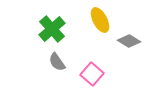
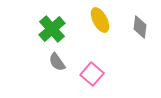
gray diamond: moved 11 px right, 14 px up; rotated 65 degrees clockwise
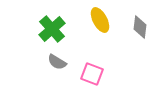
gray semicircle: rotated 24 degrees counterclockwise
pink square: rotated 20 degrees counterclockwise
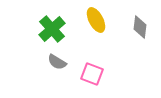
yellow ellipse: moved 4 px left
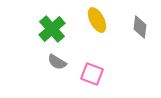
yellow ellipse: moved 1 px right
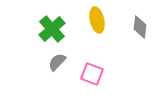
yellow ellipse: rotated 15 degrees clockwise
gray semicircle: rotated 102 degrees clockwise
